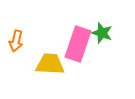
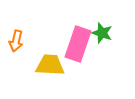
yellow trapezoid: moved 1 px down
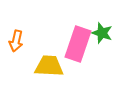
yellow trapezoid: moved 1 px left, 1 px down
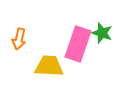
orange arrow: moved 3 px right, 2 px up
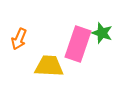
orange arrow: rotated 10 degrees clockwise
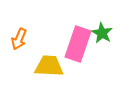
green star: rotated 10 degrees clockwise
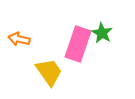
orange arrow: rotated 80 degrees clockwise
yellow trapezoid: moved 6 px down; rotated 52 degrees clockwise
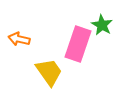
green star: moved 8 px up
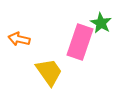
green star: moved 1 px left, 2 px up
pink rectangle: moved 2 px right, 2 px up
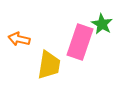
green star: moved 1 px right, 1 px down
yellow trapezoid: moved 7 px up; rotated 44 degrees clockwise
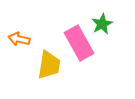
green star: rotated 15 degrees clockwise
pink rectangle: moved 1 px left, 1 px down; rotated 48 degrees counterclockwise
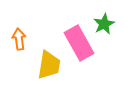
green star: moved 2 px right
orange arrow: rotated 70 degrees clockwise
